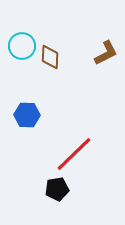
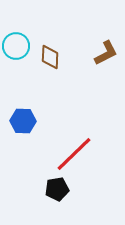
cyan circle: moved 6 px left
blue hexagon: moved 4 px left, 6 px down
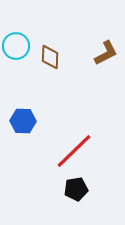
red line: moved 3 px up
black pentagon: moved 19 px right
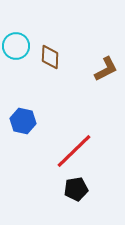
brown L-shape: moved 16 px down
blue hexagon: rotated 10 degrees clockwise
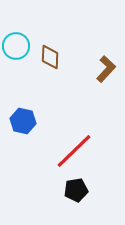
brown L-shape: rotated 20 degrees counterclockwise
black pentagon: moved 1 px down
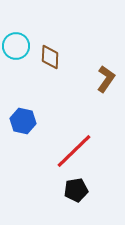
brown L-shape: moved 10 px down; rotated 8 degrees counterclockwise
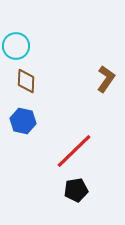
brown diamond: moved 24 px left, 24 px down
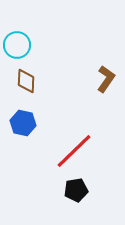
cyan circle: moved 1 px right, 1 px up
blue hexagon: moved 2 px down
